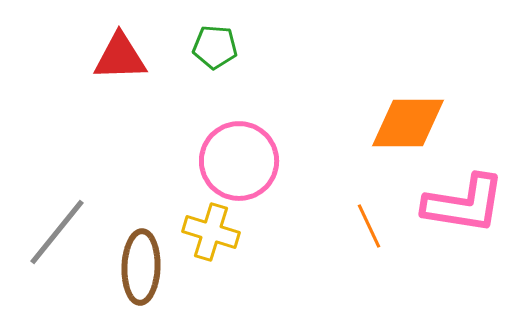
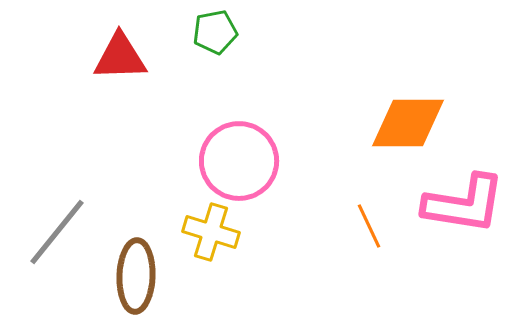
green pentagon: moved 15 px up; rotated 15 degrees counterclockwise
brown ellipse: moved 5 px left, 9 px down
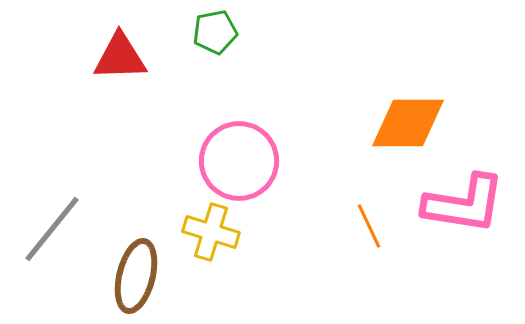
gray line: moved 5 px left, 3 px up
brown ellipse: rotated 12 degrees clockwise
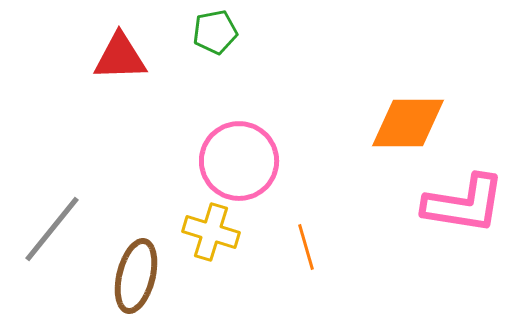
orange line: moved 63 px left, 21 px down; rotated 9 degrees clockwise
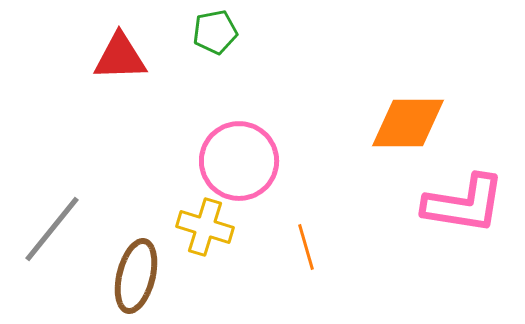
yellow cross: moved 6 px left, 5 px up
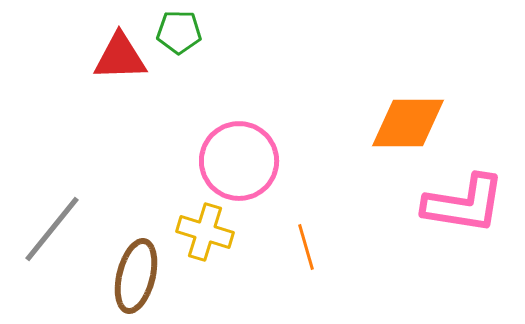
green pentagon: moved 36 px left; rotated 12 degrees clockwise
yellow cross: moved 5 px down
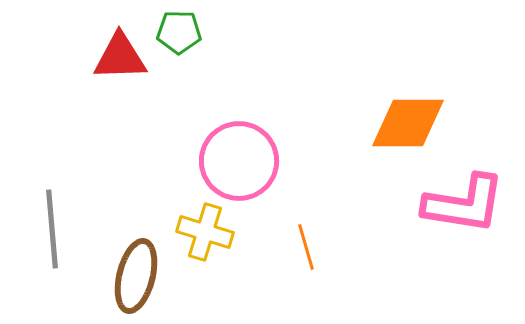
gray line: rotated 44 degrees counterclockwise
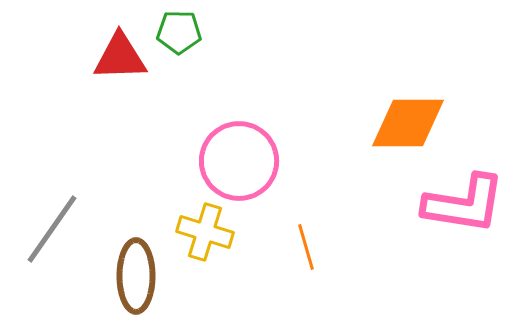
gray line: rotated 40 degrees clockwise
brown ellipse: rotated 14 degrees counterclockwise
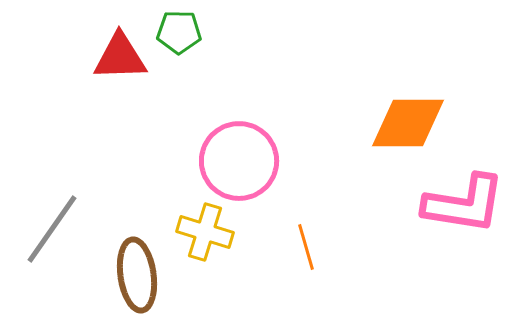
brown ellipse: moved 1 px right, 1 px up; rotated 8 degrees counterclockwise
